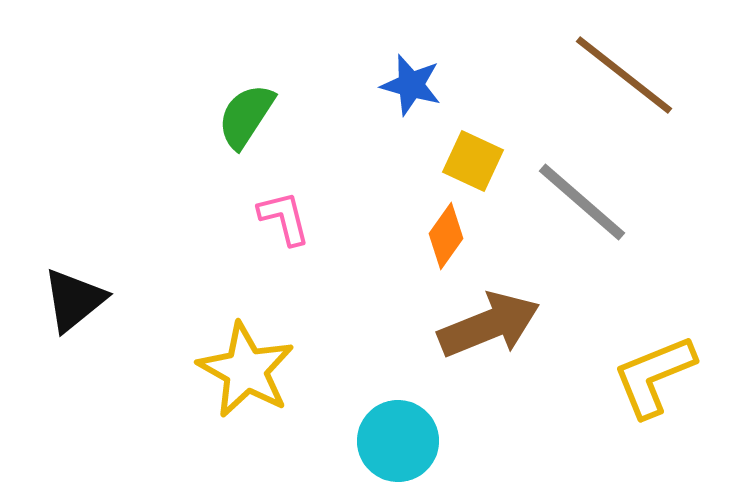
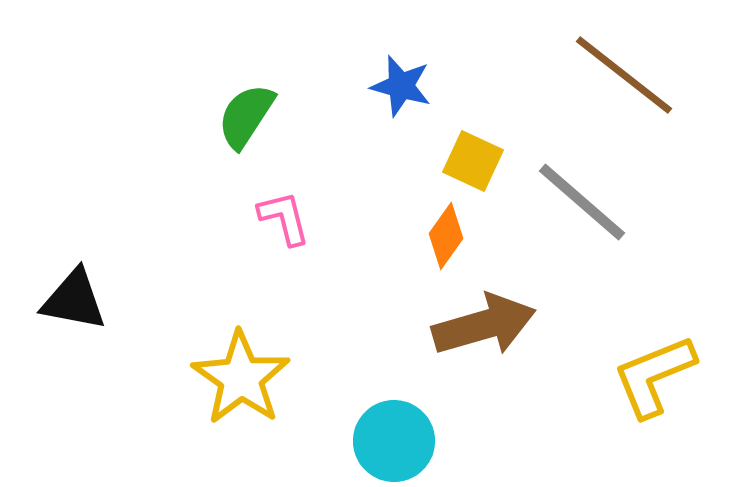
blue star: moved 10 px left, 1 px down
black triangle: rotated 50 degrees clockwise
brown arrow: moved 5 px left; rotated 6 degrees clockwise
yellow star: moved 5 px left, 8 px down; rotated 6 degrees clockwise
cyan circle: moved 4 px left
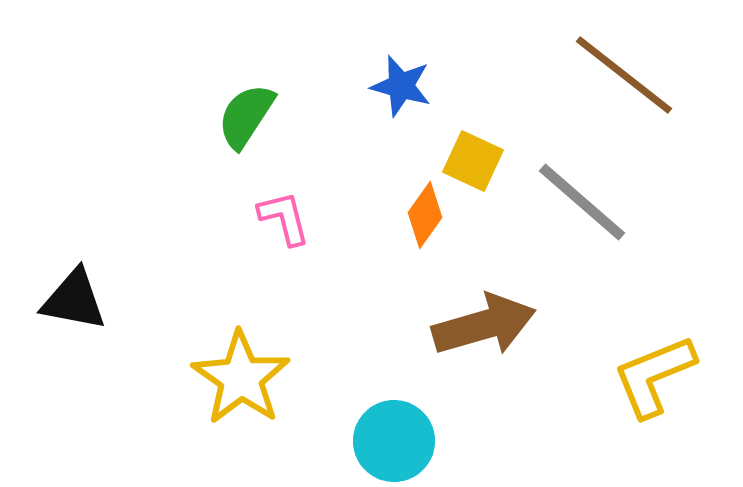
orange diamond: moved 21 px left, 21 px up
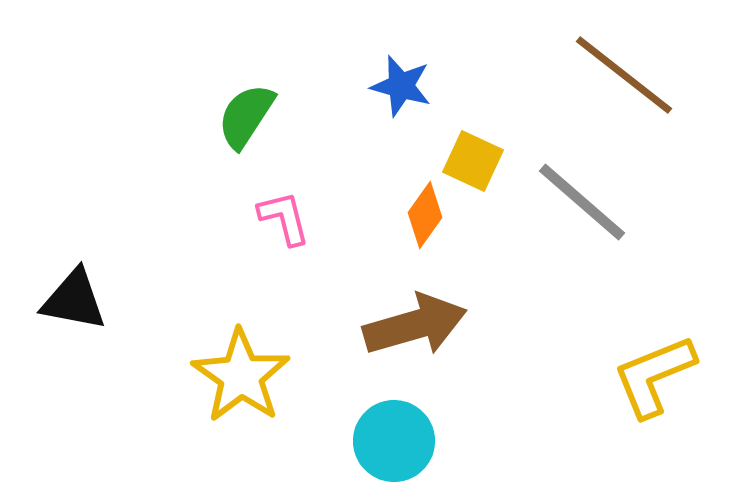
brown arrow: moved 69 px left
yellow star: moved 2 px up
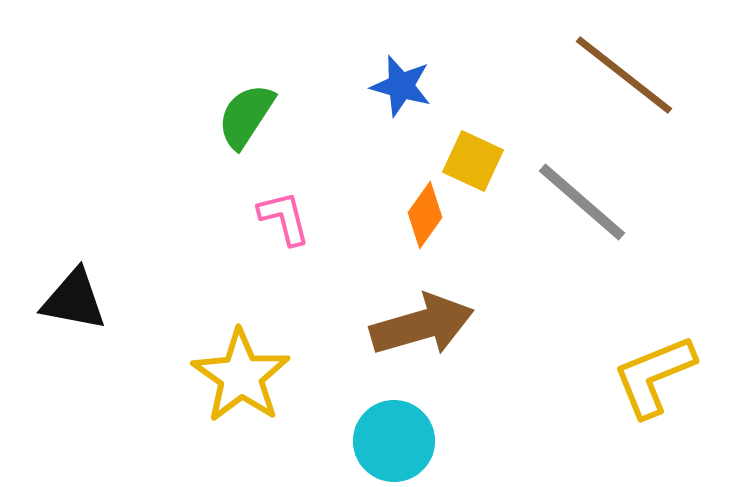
brown arrow: moved 7 px right
